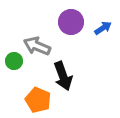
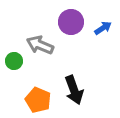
gray arrow: moved 3 px right, 1 px up
black arrow: moved 11 px right, 14 px down
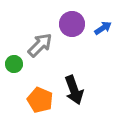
purple circle: moved 1 px right, 2 px down
gray arrow: rotated 112 degrees clockwise
green circle: moved 3 px down
orange pentagon: moved 2 px right
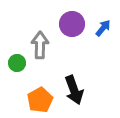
blue arrow: rotated 18 degrees counterclockwise
gray arrow: rotated 44 degrees counterclockwise
green circle: moved 3 px right, 1 px up
orange pentagon: rotated 20 degrees clockwise
